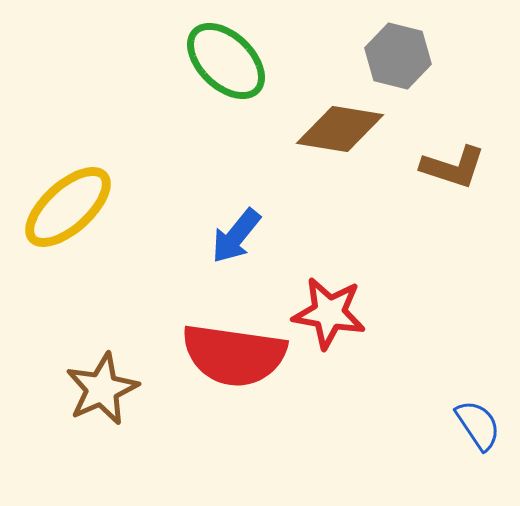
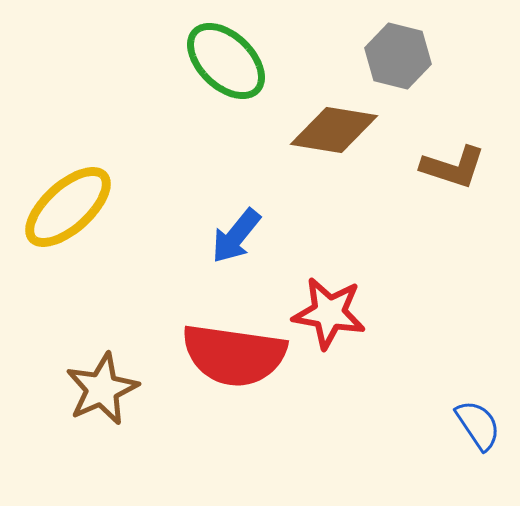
brown diamond: moved 6 px left, 1 px down
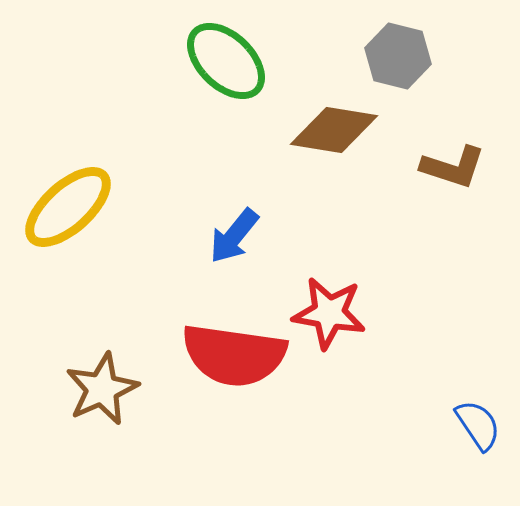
blue arrow: moved 2 px left
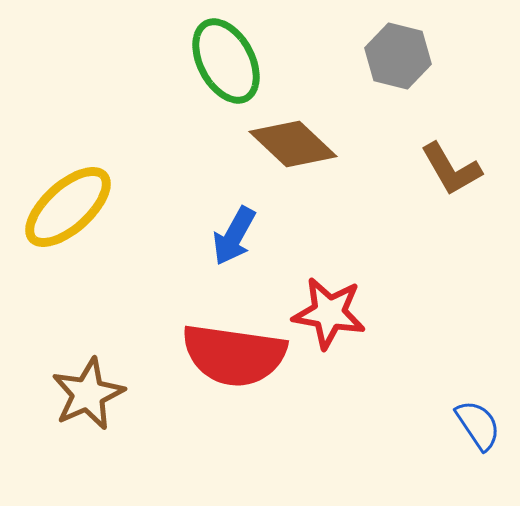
green ellipse: rotated 18 degrees clockwise
brown diamond: moved 41 px left, 14 px down; rotated 34 degrees clockwise
brown L-shape: moved 2 px left, 2 px down; rotated 42 degrees clockwise
blue arrow: rotated 10 degrees counterclockwise
brown star: moved 14 px left, 5 px down
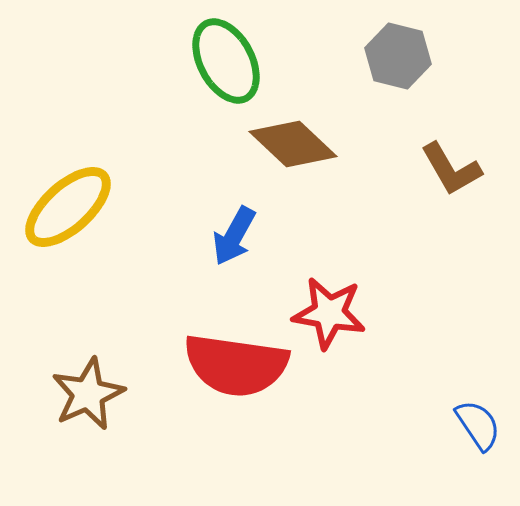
red semicircle: moved 2 px right, 10 px down
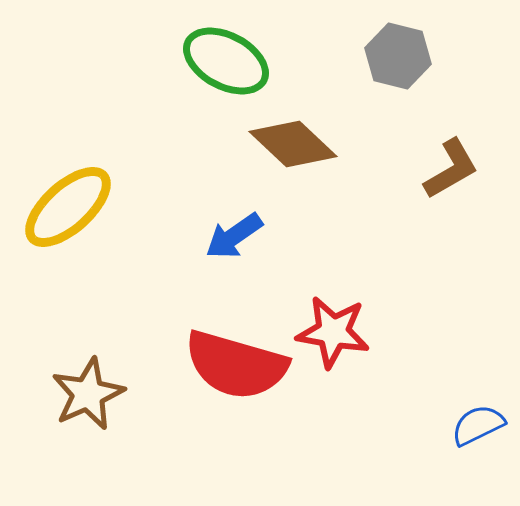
green ellipse: rotated 34 degrees counterclockwise
brown L-shape: rotated 90 degrees counterclockwise
blue arrow: rotated 26 degrees clockwise
red star: moved 4 px right, 19 px down
red semicircle: rotated 8 degrees clockwise
blue semicircle: rotated 82 degrees counterclockwise
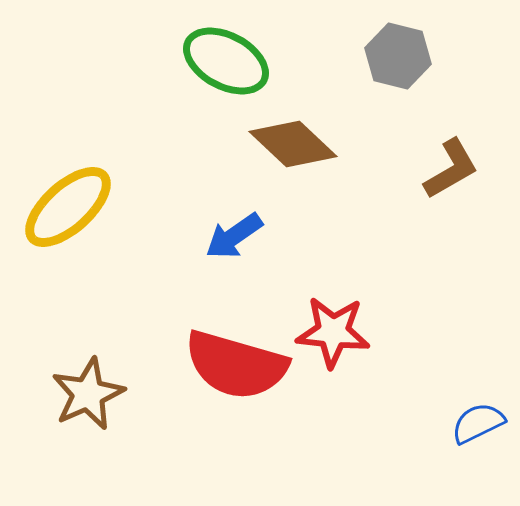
red star: rotated 4 degrees counterclockwise
blue semicircle: moved 2 px up
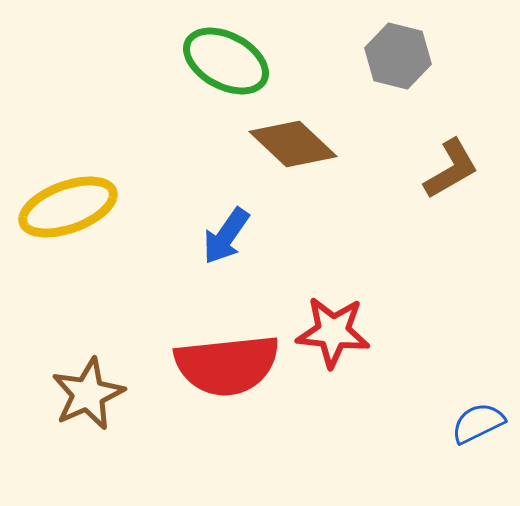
yellow ellipse: rotated 22 degrees clockwise
blue arrow: moved 8 px left; rotated 20 degrees counterclockwise
red semicircle: moved 9 px left; rotated 22 degrees counterclockwise
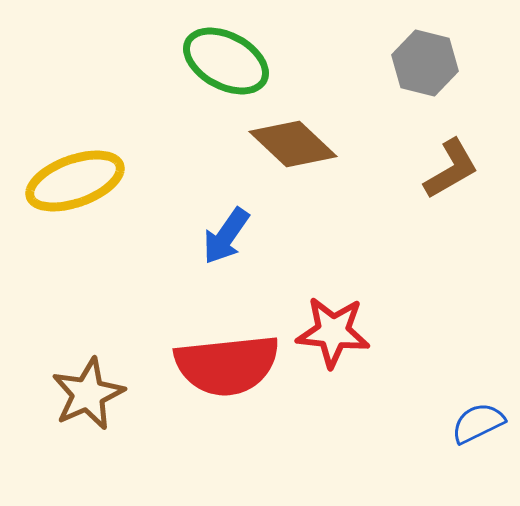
gray hexagon: moved 27 px right, 7 px down
yellow ellipse: moved 7 px right, 26 px up
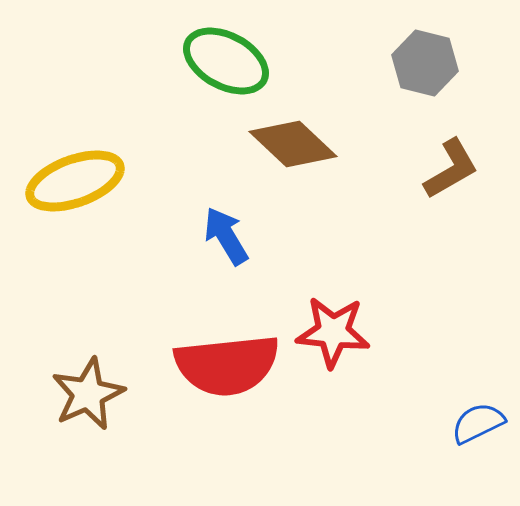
blue arrow: rotated 114 degrees clockwise
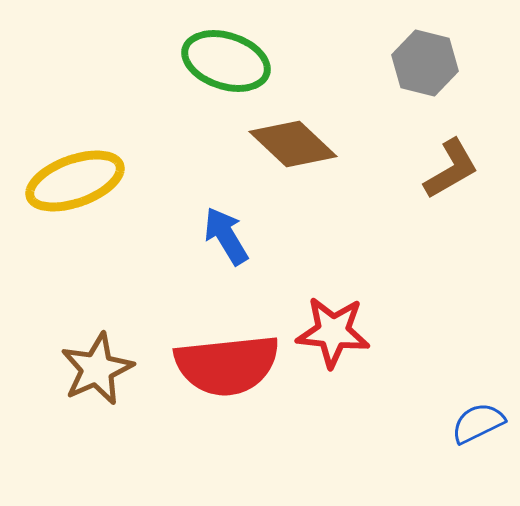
green ellipse: rotated 10 degrees counterclockwise
brown star: moved 9 px right, 25 px up
